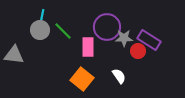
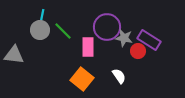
gray star: rotated 12 degrees clockwise
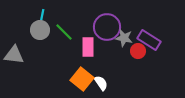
green line: moved 1 px right, 1 px down
white semicircle: moved 18 px left, 7 px down
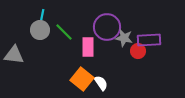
purple rectangle: rotated 35 degrees counterclockwise
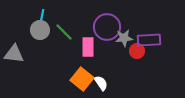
gray star: rotated 18 degrees counterclockwise
red circle: moved 1 px left
gray triangle: moved 1 px up
